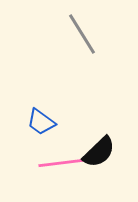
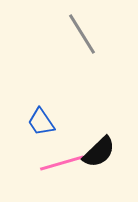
blue trapezoid: rotated 20 degrees clockwise
pink line: moved 1 px right; rotated 9 degrees counterclockwise
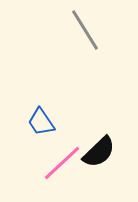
gray line: moved 3 px right, 4 px up
pink line: rotated 27 degrees counterclockwise
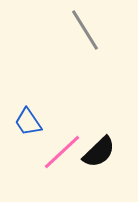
blue trapezoid: moved 13 px left
pink line: moved 11 px up
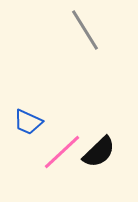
blue trapezoid: rotated 32 degrees counterclockwise
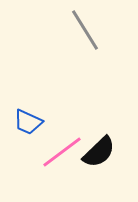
pink line: rotated 6 degrees clockwise
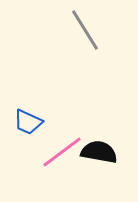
black semicircle: rotated 126 degrees counterclockwise
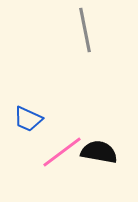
gray line: rotated 21 degrees clockwise
blue trapezoid: moved 3 px up
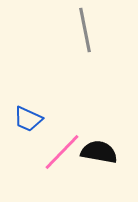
pink line: rotated 9 degrees counterclockwise
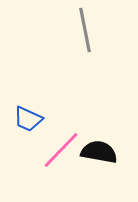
pink line: moved 1 px left, 2 px up
